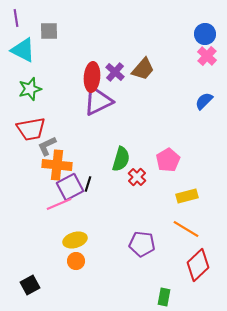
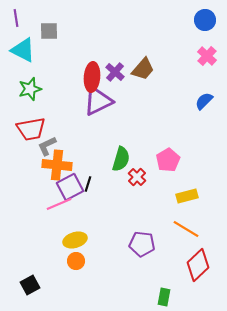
blue circle: moved 14 px up
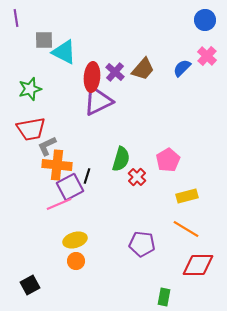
gray square: moved 5 px left, 9 px down
cyan triangle: moved 41 px right, 2 px down
blue semicircle: moved 22 px left, 33 px up
black line: moved 1 px left, 8 px up
red diamond: rotated 44 degrees clockwise
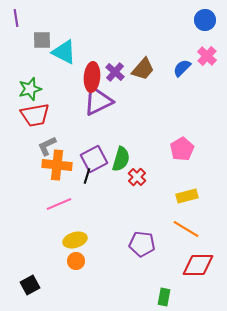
gray square: moved 2 px left
red trapezoid: moved 4 px right, 14 px up
pink pentagon: moved 14 px right, 11 px up
purple square: moved 24 px right, 28 px up
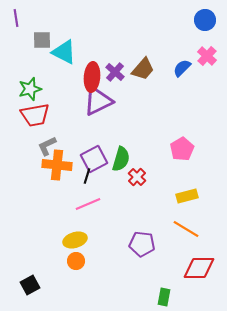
pink line: moved 29 px right
red diamond: moved 1 px right, 3 px down
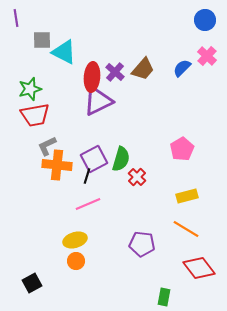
red diamond: rotated 52 degrees clockwise
black square: moved 2 px right, 2 px up
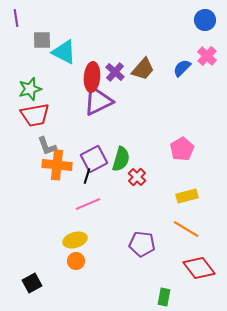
gray L-shape: rotated 85 degrees counterclockwise
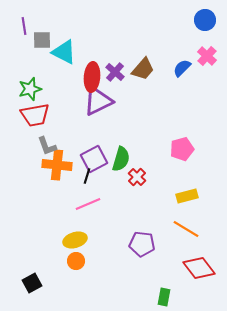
purple line: moved 8 px right, 8 px down
pink pentagon: rotated 15 degrees clockwise
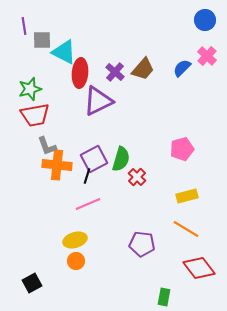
red ellipse: moved 12 px left, 4 px up
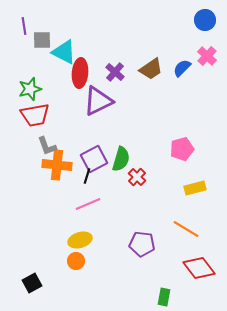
brown trapezoid: moved 8 px right; rotated 15 degrees clockwise
yellow rectangle: moved 8 px right, 8 px up
yellow ellipse: moved 5 px right
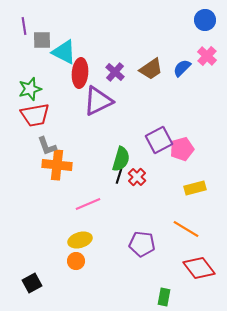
purple square: moved 65 px right, 19 px up
black line: moved 32 px right
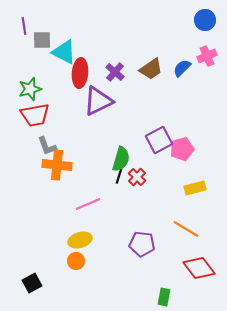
pink cross: rotated 24 degrees clockwise
